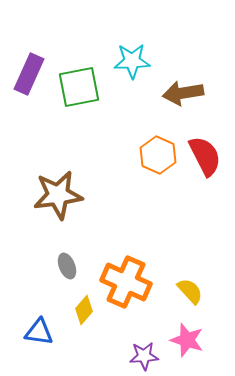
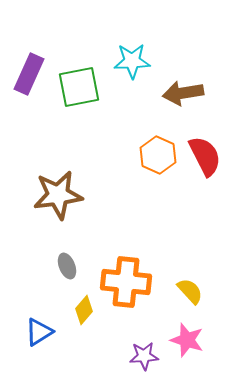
orange cross: rotated 18 degrees counterclockwise
blue triangle: rotated 40 degrees counterclockwise
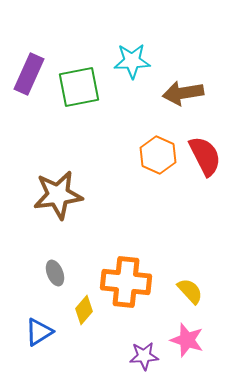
gray ellipse: moved 12 px left, 7 px down
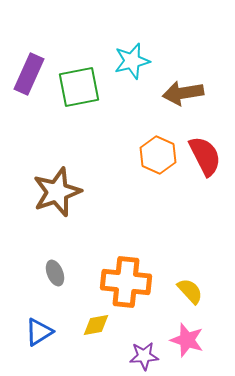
cyan star: rotated 12 degrees counterclockwise
brown star: moved 1 px left, 3 px up; rotated 12 degrees counterclockwise
yellow diamond: moved 12 px right, 15 px down; rotated 40 degrees clockwise
